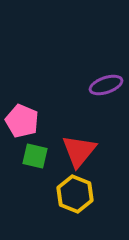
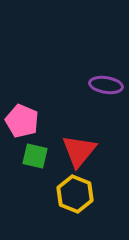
purple ellipse: rotated 28 degrees clockwise
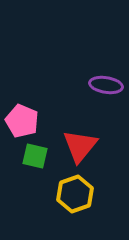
red triangle: moved 1 px right, 5 px up
yellow hexagon: rotated 18 degrees clockwise
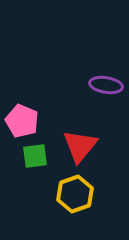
green square: rotated 20 degrees counterclockwise
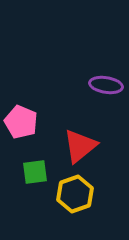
pink pentagon: moved 1 px left, 1 px down
red triangle: rotated 12 degrees clockwise
green square: moved 16 px down
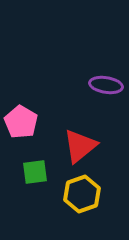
pink pentagon: rotated 8 degrees clockwise
yellow hexagon: moved 7 px right
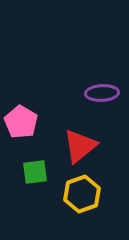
purple ellipse: moved 4 px left, 8 px down; rotated 12 degrees counterclockwise
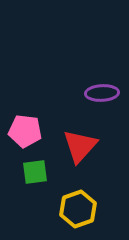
pink pentagon: moved 4 px right, 9 px down; rotated 24 degrees counterclockwise
red triangle: rotated 9 degrees counterclockwise
yellow hexagon: moved 4 px left, 15 px down
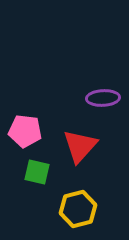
purple ellipse: moved 1 px right, 5 px down
green square: moved 2 px right; rotated 20 degrees clockwise
yellow hexagon: rotated 6 degrees clockwise
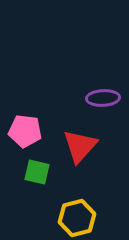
yellow hexagon: moved 1 px left, 9 px down
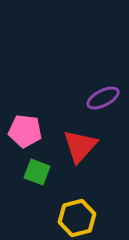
purple ellipse: rotated 24 degrees counterclockwise
green square: rotated 8 degrees clockwise
